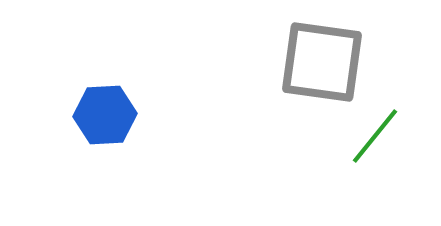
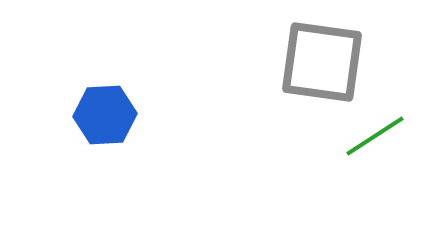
green line: rotated 18 degrees clockwise
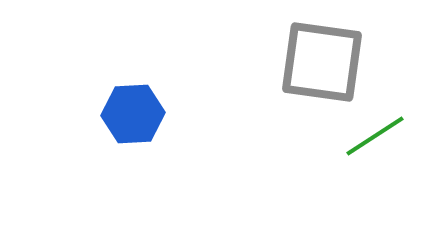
blue hexagon: moved 28 px right, 1 px up
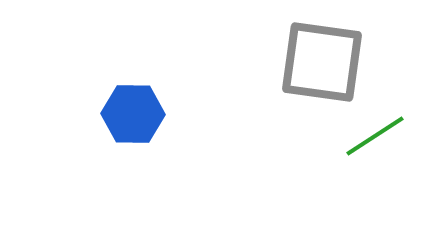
blue hexagon: rotated 4 degrees clockwise
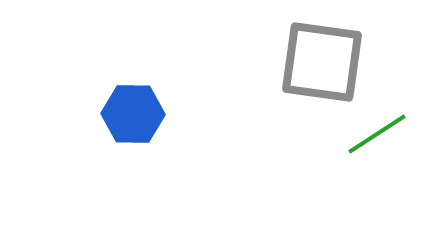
green line: moved 2 px right, 2 px up
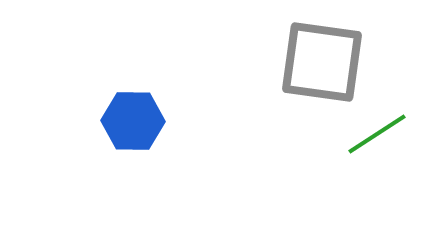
blue hexagon: moved 7 px down
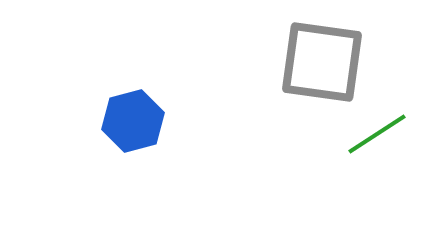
blue hexagon: rotated 16 degrees counterclockwise
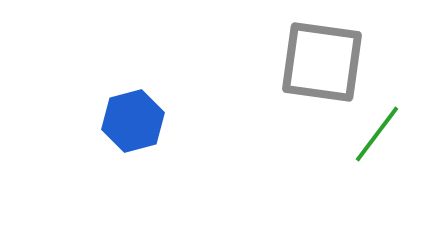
green line: rotated 20 degrees counterclockwise
